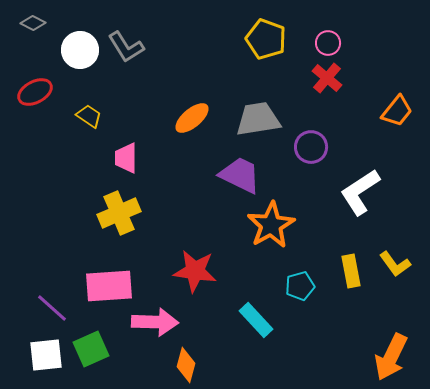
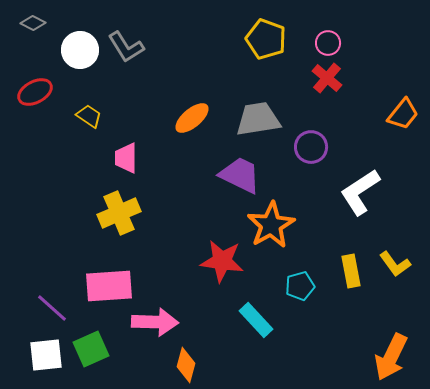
orange trapezoid: moved 6 px right, 3 px down
red star: moved 27 px right, 10 px up
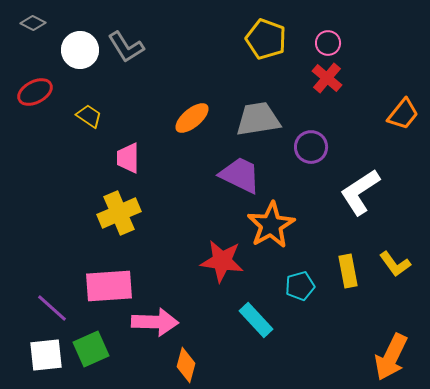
pink trapezoid: moved 2 px right
yellow rectangle: moved 3 px left
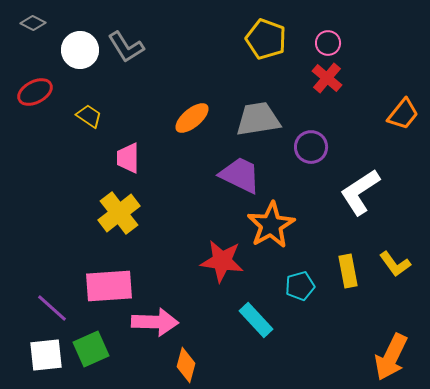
yellow cross: rotated 15 degrees counterclockwise
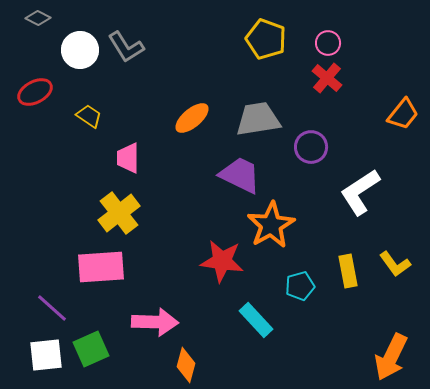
gray diamond: moved 5 px right, 5 px up
pink rectangle: moved 8 px left, 19 px up
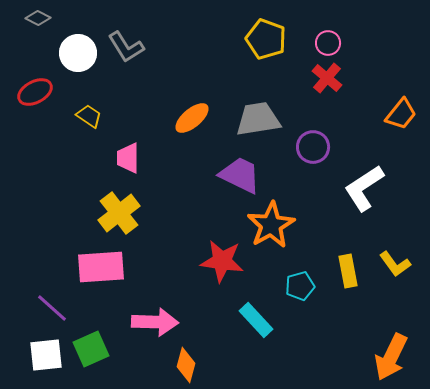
white circle: moved 2 px left, 3 px down
orange trapezoid: moved 2 px left
purple circle: moved 2 px right
white L-shape: moved 4 px right, 4 px up
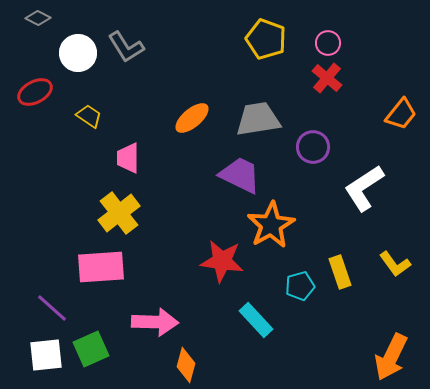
yellow rectangle: moved 8 px left, 1 px down; rotated 8 degrees counterclockwise
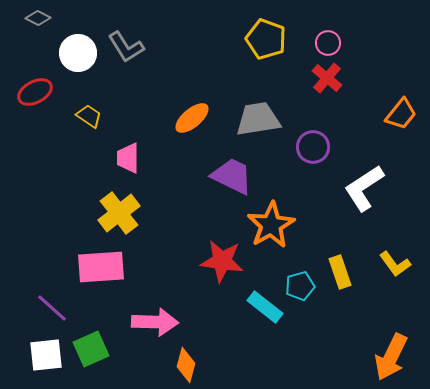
purple trapezoid: moved 8 px left, 1 px down
cyan rectangle: moved 9 px right, 13 px up; rotated 9 degrees counterclockwise
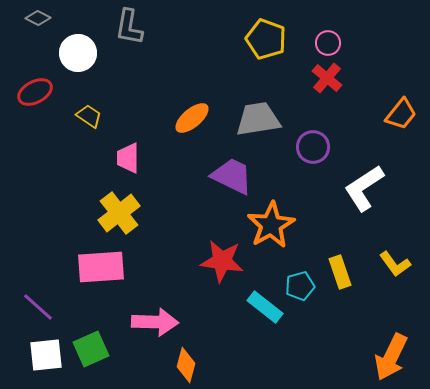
gray L-shape: moved 3 px right, 20 px up; rotated 42 degrees clockwise
purple line: moved 14 px left, 1 px up
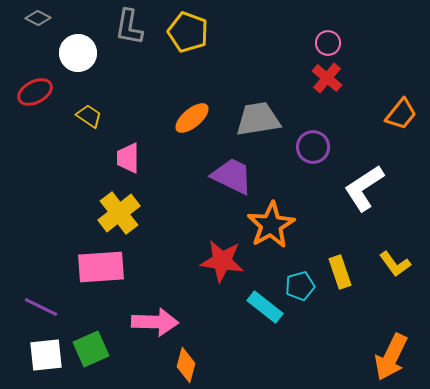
yellow pentagon: moved 78 px left, 7 px up
purple line: moved 3 px right; rotated 16 degrees counterclockwise
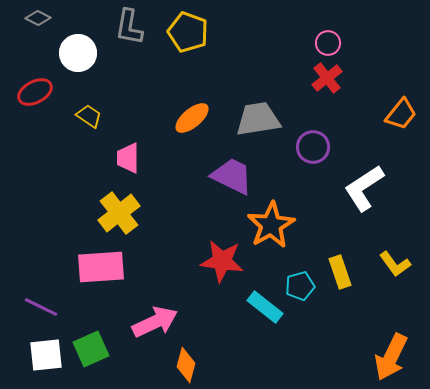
red cross: rotated 12 degrees clockwise
pink arrow: rotated 27 degrees counterclockwise
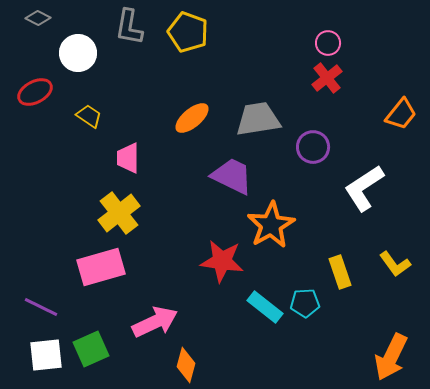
pink rectangle: rotated 12 degrees counterclockwise
cyan pentagon: moved 5 px right, 17 px down; rotated 12 degrees clockwise
